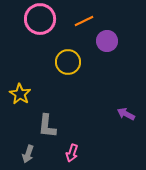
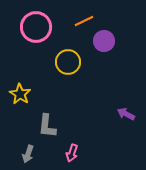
pink circle: moved 4 px left, 8 px down
purple circle: moved 3 px left
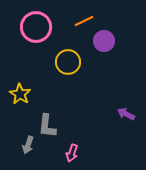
gray arrow: moved 9 px up
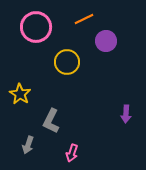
orange line: moved 2 px up
purple circle: moved 2 px right
yellow circle: moved 1 px left
purple arrow: rotated 114 degrees counterclockwise
gray L-shape: moved 4 px right, 5 px up; rotated 20 degrees clockwise
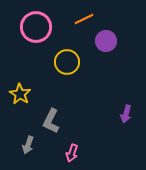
purple arrow: rotated 12 degrees clockwise
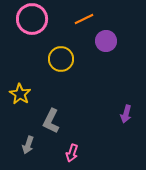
pink circle: moved 4 px left, 8 px up
yellow circle: moved 6 px left, 3 px up
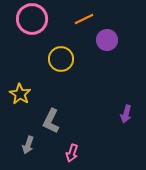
purple circle: moved 1 px right, 1 px up
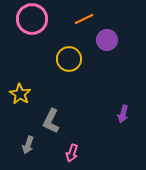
yellow circle: moved 8 px right
purple arrow: moved 3 px left
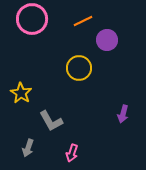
orange line: moved 1 px left, 2 px down
yellow circle: moved 10 px right, 9 px down
yellow star: moved 1 px right, 1 px up
gray L-shape: rotated 55 degrees counterclockwise
gray arrow: moved 3 px down
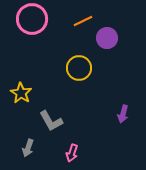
purple circle: moved 2 px up
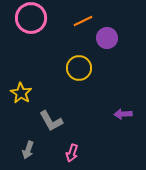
pink circle: moved 1 px left, 1 px up
purple arrow: rotated 72 degrees clockwise
gray arrow: moved 2 px down
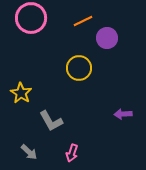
gray arrow: moved 1 px right, 2 px down; rotated 66 degrees counterclockwise
